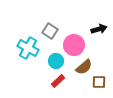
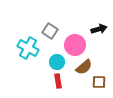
pink circle: moved 1 px right
cyan circle: moved 1 px right, 1 px down
red rectangle: rotated 56 degrees counterclockwise
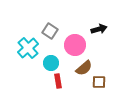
cyan cross: rotated 20 degrees clockwise
cyan circle: moved 6 px left, 1 px down
brown semicircle: moved 1 px down
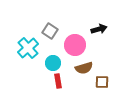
cyan circle: moved 2 px right
brown semicircle: rotated 24 degrees clockwise
brown square: moved 3 px right
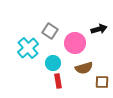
pink circle: moved 2 px up
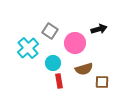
brown semicircle: moved 1 px down
red rectangle: moved 1 px right
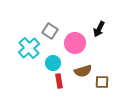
black arrow: rotated 133 degrees clockwise
cyan cross: moved 1 px right
brown semicircle: moved 1 px left, 2 px down
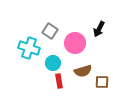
cyan cross: rotated 30 degrees counterclockwise
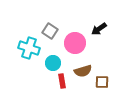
black arrow: rotated 28 degrees clockwise
red rectangle: moved 3 px right
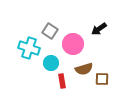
pink circle: moved 2 px left, 1 px down
cyan circle: moved 2 px left
brown semicircle: moved 1 px right, 2 px up
brown square: moved 3 px up
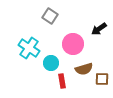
gray square: moved 15 px up
cyan cross: rotated 15 degrees clockwise
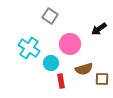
pink circle: moved 3 px left
red rectangle: moved 1 px left
